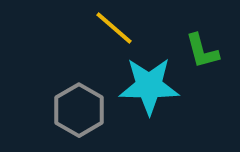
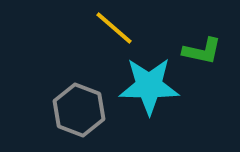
green L-shape: rotated 63 degrees counterclockwise
gray hexagon: rotated 9 degrees counterclockwise
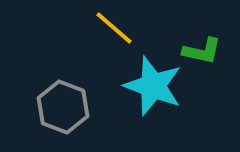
cyan star: moved 4 px right; rotated 20 degrees clockwise
gray hexagon: moved 16 px left, 3 px up
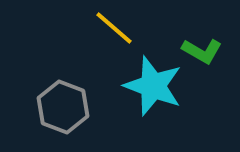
green L-shape: rotated 18 degrees clockwise
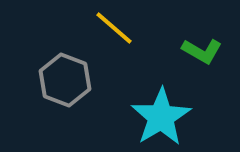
cyan star: moved 8 px right, 31 px down; rotated 20 degrees clockwise
gray hexagon: moved 2 px right, 27 px up
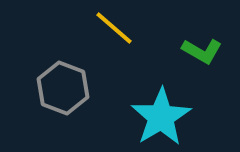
gray hexagon: moved 2 px left, 8 px down
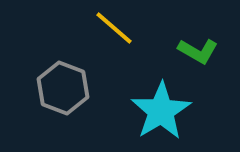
green L-shape: moved 4 px left
cyan star: moved 6 px up
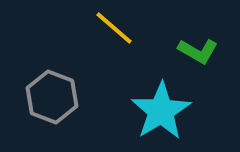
gray hexagon: moved 11 px left, 9 px down
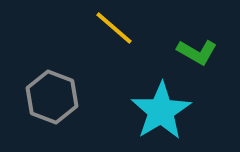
green L-shape: moved 1 px left, 1 px down
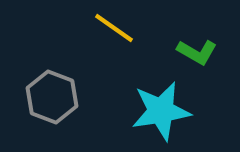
yellow line: rotated 6 degrees counterclockwise
cyan star: rotated 22 degrees clockwise
